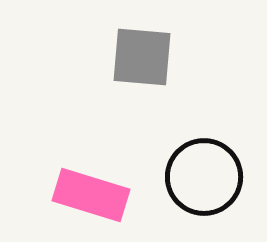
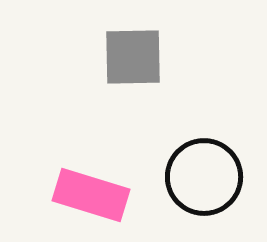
gray square: moved 9 px left; rotated 6 degrees counterclockwise
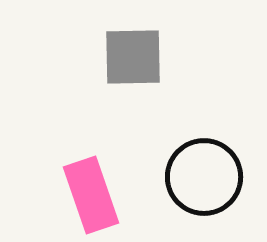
pink rectangle: rotated 54 degrees clockwise
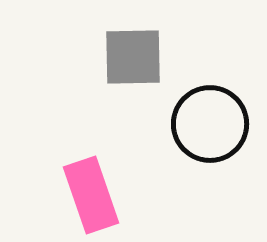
black circle: moved 6 px right, 53 px up
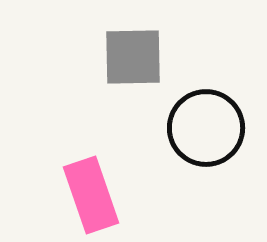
black circle: moved 4 px left, 4 px down
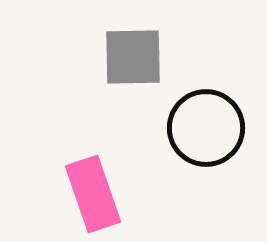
pink rectangle: moved 2 px right, 1 px up
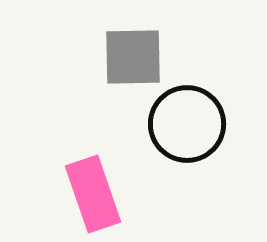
black circle: moved 19 px left, 4 px up
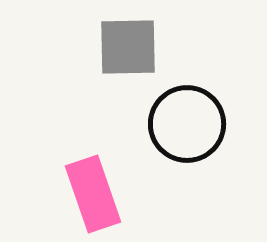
gray square: moved 5 px left, 10 px up
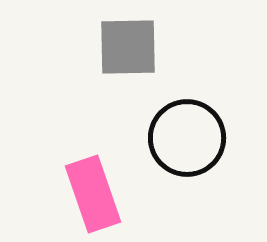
black circle: moved 14 px down
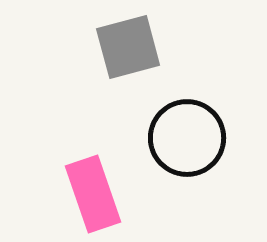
gray square: rotated 14 degrees counterclockwise
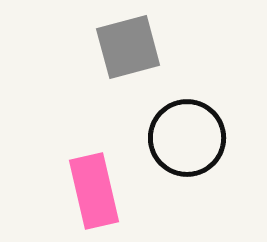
pink rectangle: moved 1 px right, 3 px up; rotated 6 degrees clockwise
